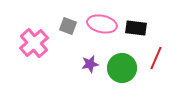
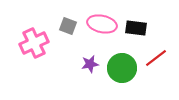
pink cross: rotated 16 degrees clockwise
red line: rotated 30 degrees clockwise
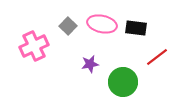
gray square: rotated 24 degrees clockwise
pink cross: moved 3 px down
red line: moved 1 px right, 1 px up
green circle: moved 1 px right, 14 px down
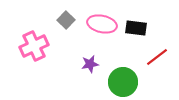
gray square: moved 2 px left, 6 px up
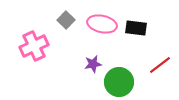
red line: moved 3 px right, 8 px down
purple star: moved 3 px right
green circle: moved 4 px left
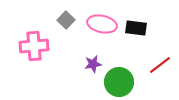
pink cross: rotated 20 degrees clockwise
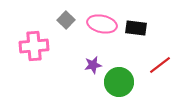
purple star: moved 1 px down
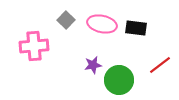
green circle: moved 2 px up
